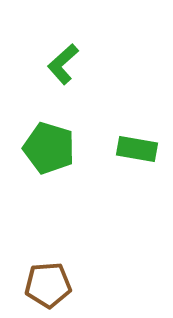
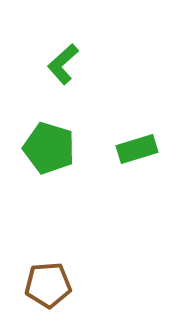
green rectangle: rotated 27 degrees counterclockwise
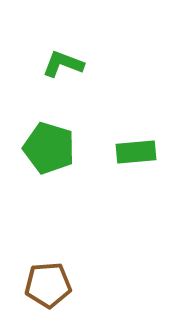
green L-shape: rotated 63 degrees clockwise
green rectangle: moved 1 px left, 3 px down; rotated 12 degrees clockwise
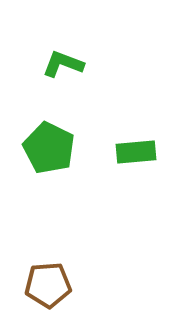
green pentagon: rotated 9 degrees clockwise
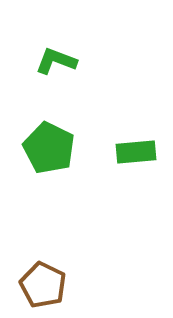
green L-shape: moved 7 px left, 3 px up
brown pentagon: moved 5 px left; rotated 30 degrees clockwise
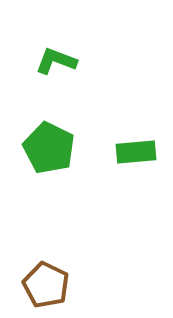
brown pentagon: moved 3 px right
